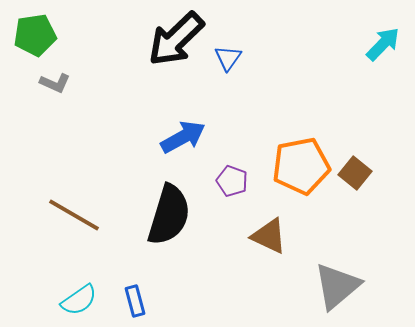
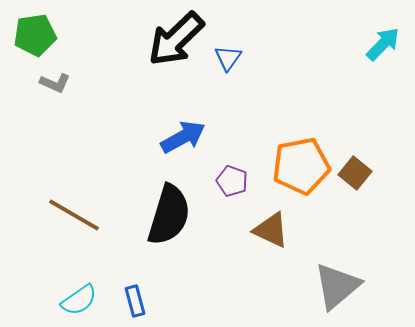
brown triangle: moved 2 px right, 6 px up
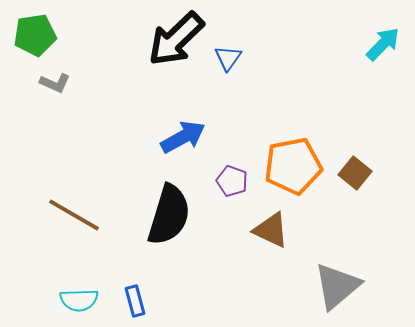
orange pentagon: moved 8 px left
cyan semicircle: rotated 33 degrees clockwise
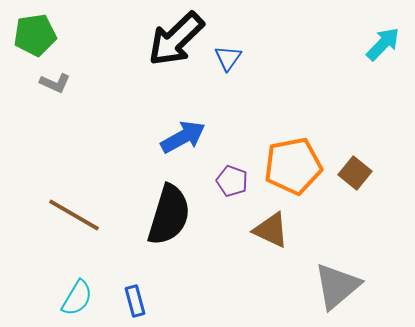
cyan semicircle: moved 2 px left, 2 px up; rotated 57 degrees counterclockwise
